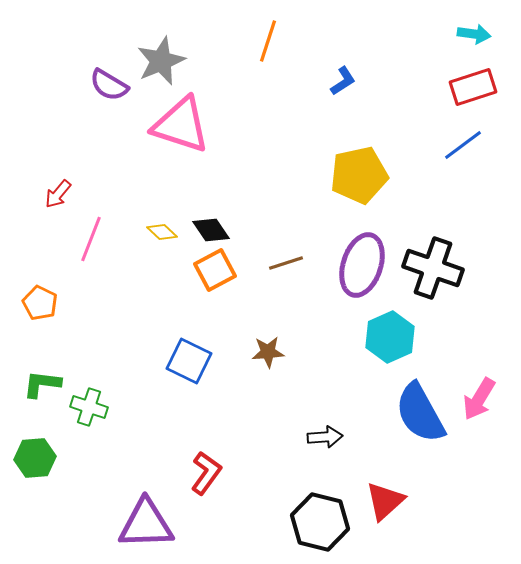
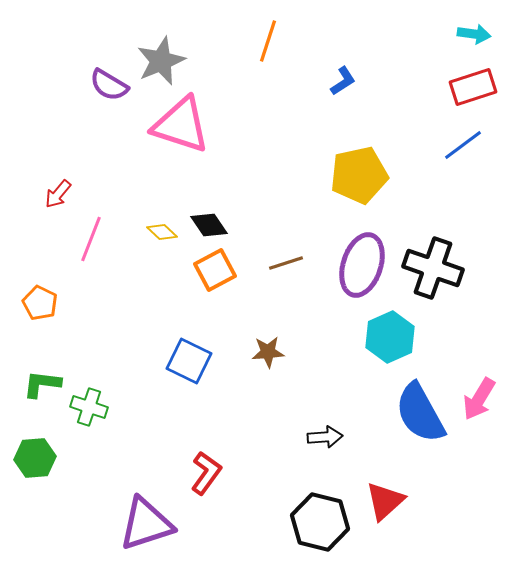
black diamond: moved 2 px left, 5 px up
purple triangle: rotated 16 degrees counterclockwise
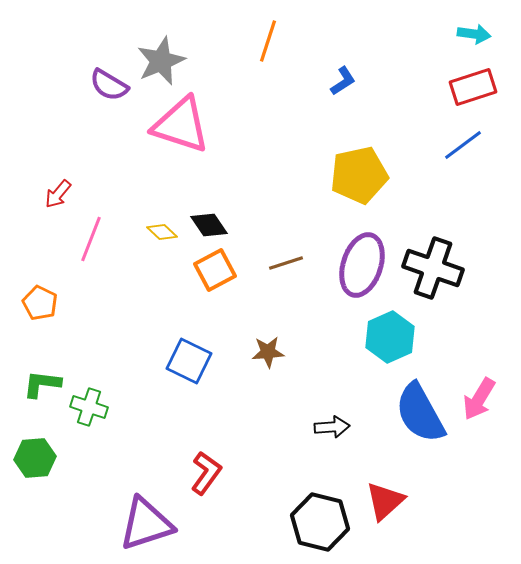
black arrow: moved 7 px right, 10 px up
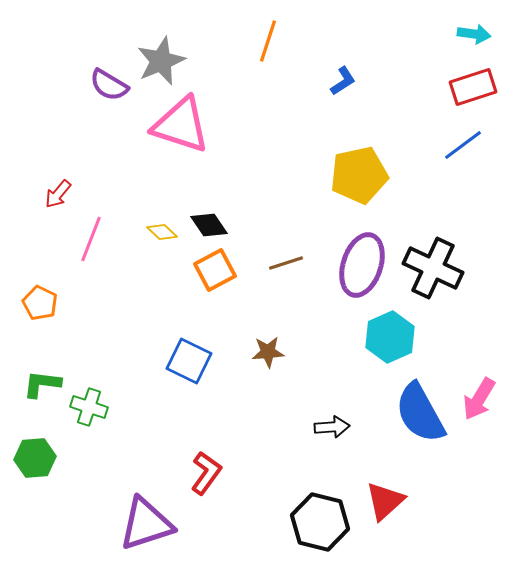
black cross: rotated 6 degrees clockwise
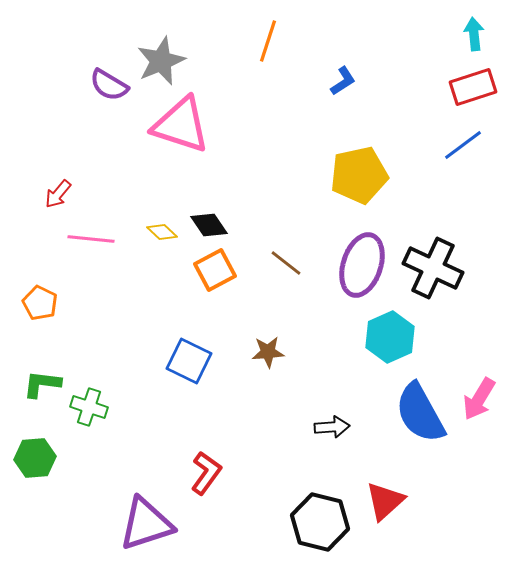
cyan arrow: rotated 104 degrees counterclockwise
pink line: rotated 75 degrees clockwise
brown line: rotated 56 degrees clockwise
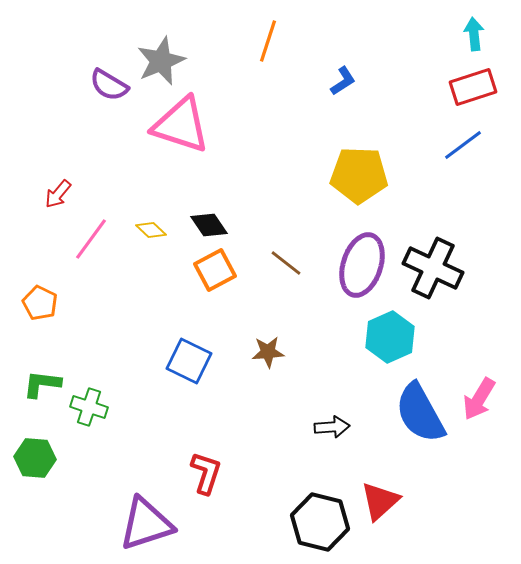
yellow pentagon: rotated 14 degrees clockwise
yellow diamond: moved 11 px left, 2 px up
pink line: rotated 60 degrees counterclockwise
green hexagon: rotated 9 degrees clockwise
red L-shape: rotated 18 degrees counterclockwise
red triangle: moved 5 px left
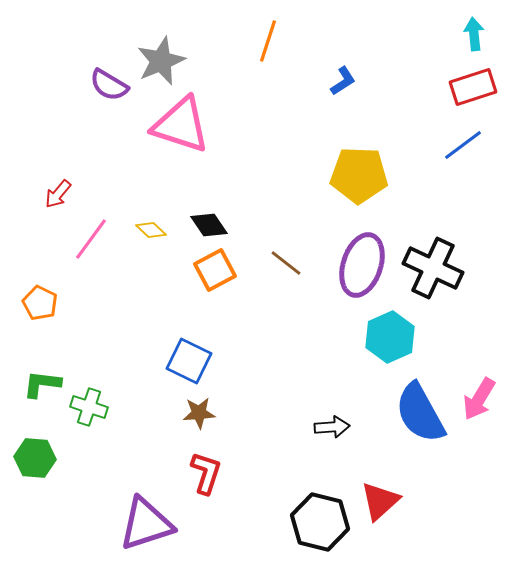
brown star: moved 69 px left, 61 px down
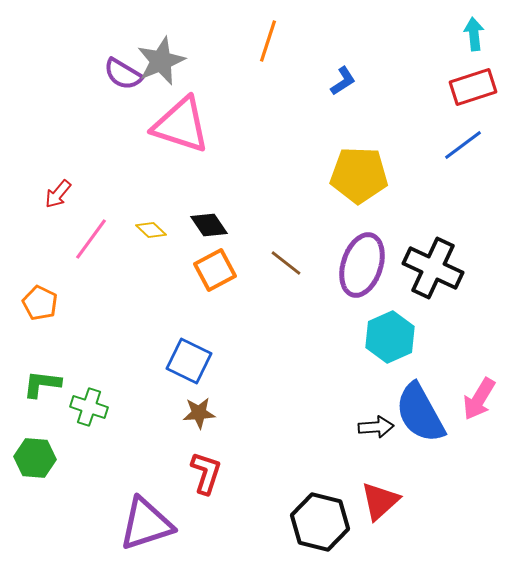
purple semicircle: moved 14 px right, 11 px up
black arrow: moved 44 px right
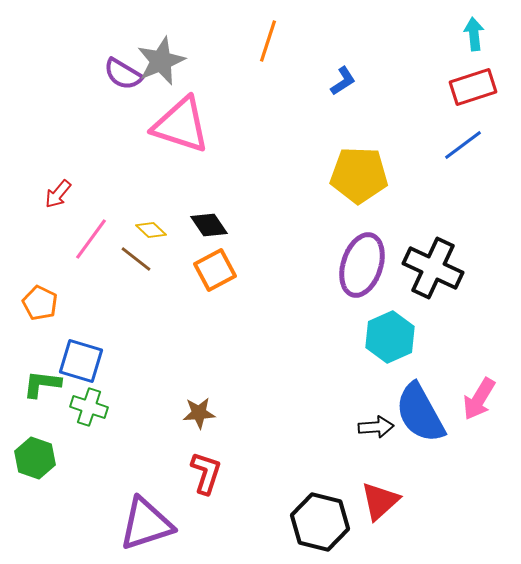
brown line: moved 150 px left, 4 px up
blue square: moved 108 px left; rotated 9 degrees counterclockwise
green hexagon: rotated 15 degrees clockwise
